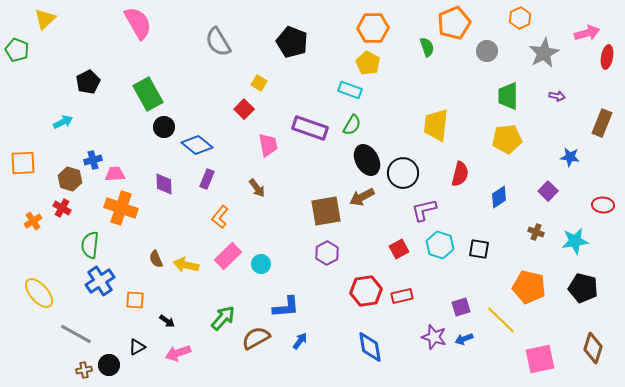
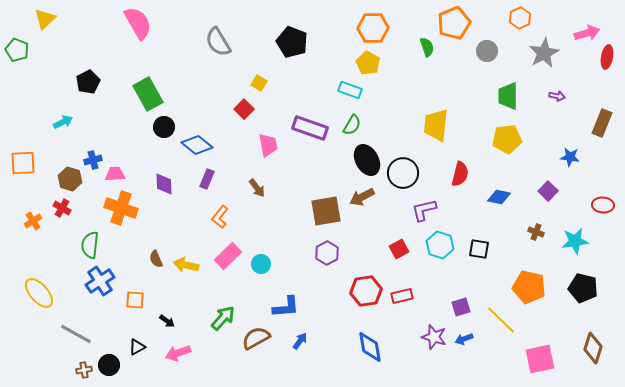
blue diamond at (499, 197): rotated 45 degrees clockwise
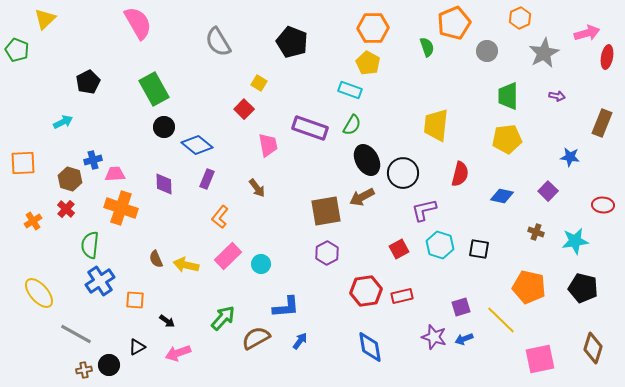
green rectangle at (148, 94): moved 6 px right, 5 px up
blue diamond at (499, 197): moved 3 px right, 1 px up
red cross at (62, 208): moved 4 px right, 1 px down; rotated 12 degrees clockwise
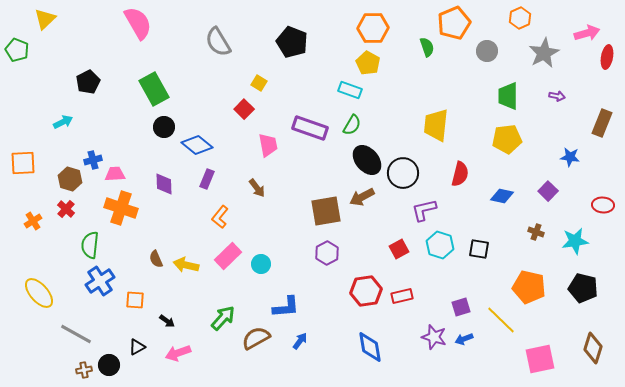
black ellipse at (367, 160): rotated 12 degrees counterclockwise
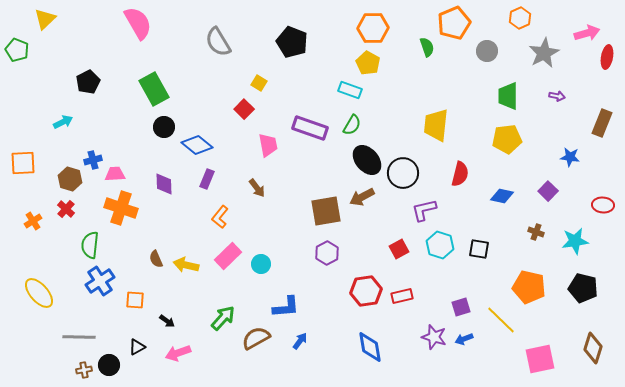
gray line at (76, 334): moved 3 px right, 3 px down; rotated 28 degrees counterclockwise
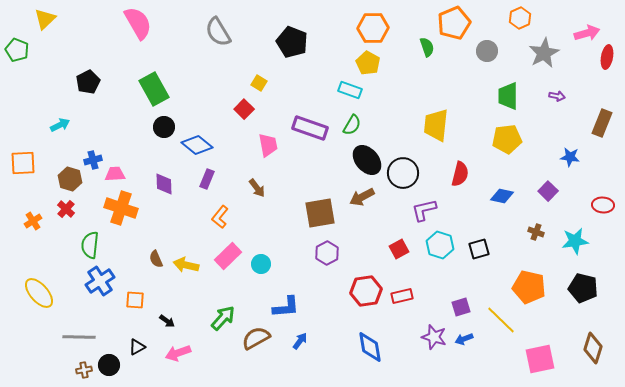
gray semicircle at (218, 42): moved 10 px up
cyan arrow at (63, 122): moved 3 px left, 3 px down
brown square at (326, 211): moved 6 px left, 2 px down
black square at (479, 249): rotated 25 degrees counterclockwise
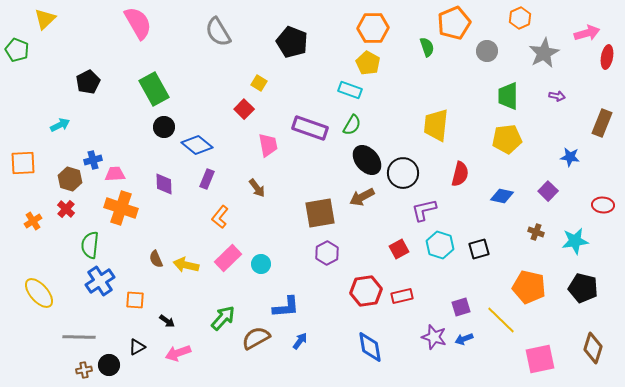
pink rectangle at (228, 256): moved 2 px down
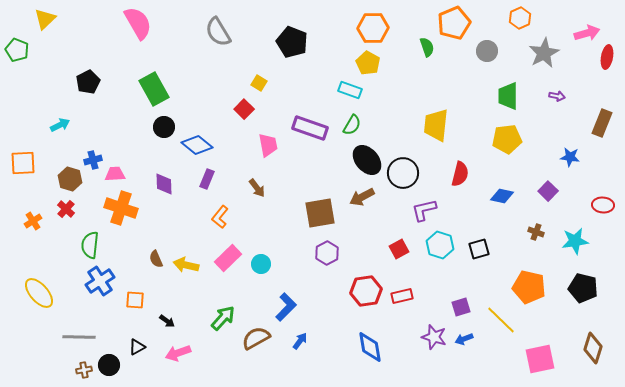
blue L-shape at (286, 307): rotated 40 degrees counterclockwise
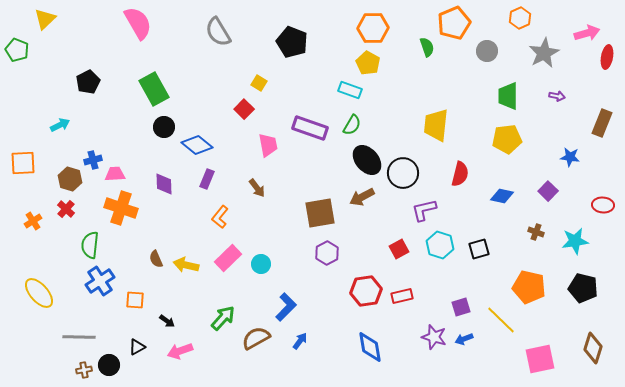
pink arrow at (178, 353): moved 2 px right, 2 px up
